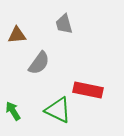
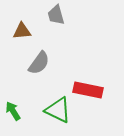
gray trapezoid: moved 8 px left, 9 px up
brown triangle: moved 5 px right, 4 px up
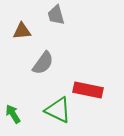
gray semicircle: moved 4 px right
green arrow: moved 3 px down
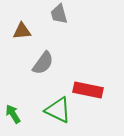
gray trapezoid: moved 3 px right, 1 px up
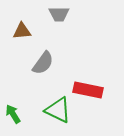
gray trapezoid: rotated 75 degrees counterclockwise
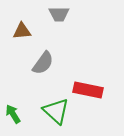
green triangle: moved 2 px left, 1 px down; rotated 16 degrees clockwise
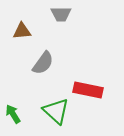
gray trapezoid: moved 2 px right
